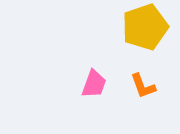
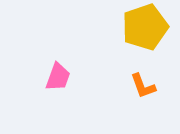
pink trapezoid: moved 36 px left, 7 px up
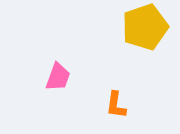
orange L-shape: moved 27 px left, 19 px down; rotated 28 degrees clockwise
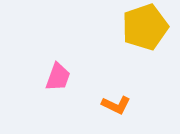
orange L-shape: rotated 72 degrees counterclockwise
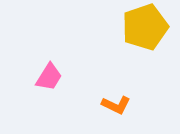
pink trapezoid: moved 9 px left; rotated 12 degrees clockwise
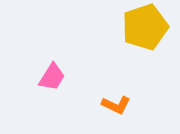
pink trapezoid: moved 3 px right
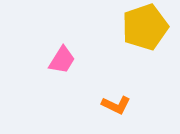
pink trapezoid: moved 10 px right, 17 px up
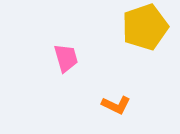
pink trapezoid: moved 4 px right, 2 px up; rotated 48 degrees counterclockwise
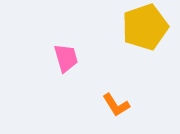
orange L-shape: rotated 32 degrees clockwise
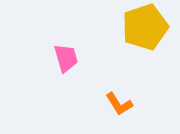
orange L-shape: moved 3 px right, 1 px up
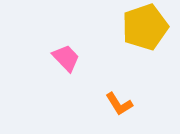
pink trapezoid: rotated 28 degrees counterclockwise
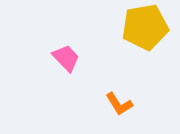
yellow pentagon: rotated 9 degrees clockwise
